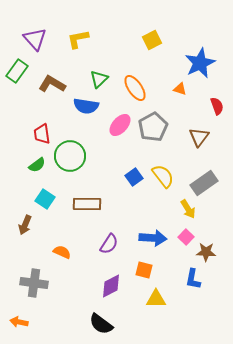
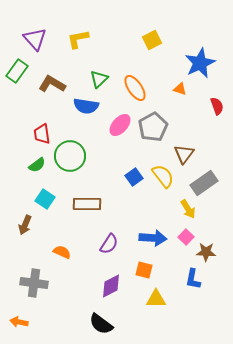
brown triangle: moved 15 px left, 17 px down
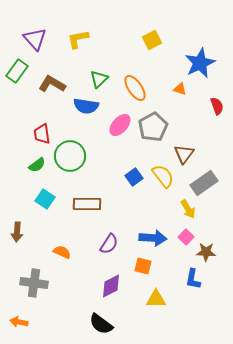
brown arrow: moved 8 px left, 7 px down; rotated 18 degrees counterclockwise
orange square: moved 1 px left, 4 px up
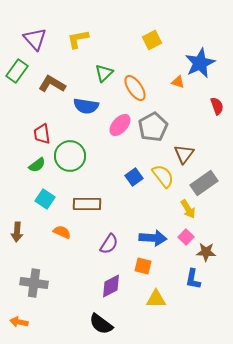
green triangle: moved 5 px right, 6 px up
orange triangle: moved 2 px left, 7 px up
orange semicircle: moved 20 px up
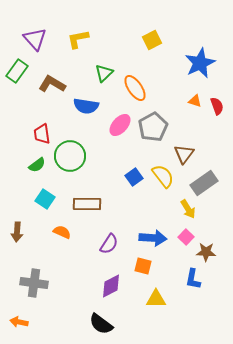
orange triangle: moved 17 px right, 19 px down
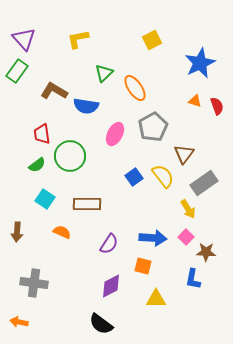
purple triangle: moved 11 px left
brown L-shape: moved 2 px right, 7 px down
pink ellipse: moved 5 px left, 9 px down; rotated 15 degrees counterclockwise
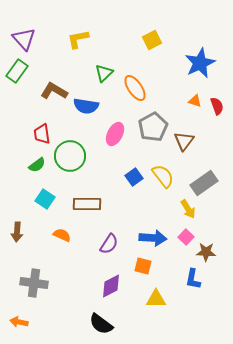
brown triangle: moved 13 px up
orange semicircle: moved 3 px down
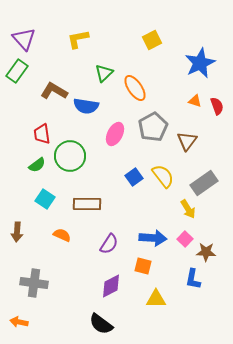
brown triangle: moved 3 px right
pink square: moved 1 px left, 2 px down
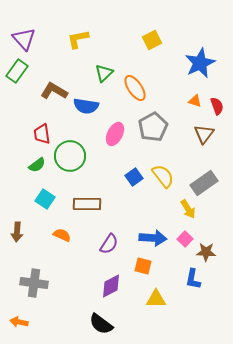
brown triangle: moved 17 px right, 7 px up
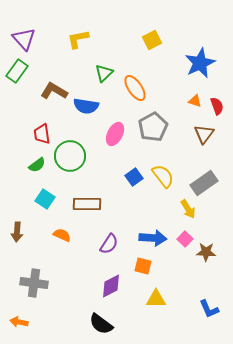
blue L-shape: moved 16 px right, 30 px down; rotated 35 degrees counterclockwise
